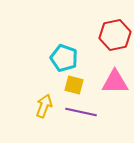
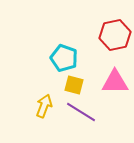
purple line: rotated 20 degrees clockwise
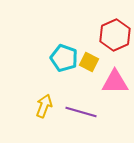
red hexagon: rotated 12 degrees counterclockwise
yellow square: moved 15 px right, 23 px up; rotated 12 degrees clockwise
purple line: rotated 16 degrees counterclockwise
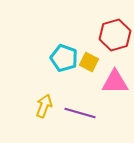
red hexagon: rotated 8 degrees clockwise
purple line: moved 1 px left, 1 px down
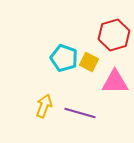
red hexagon: moved 1 px left
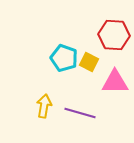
red hexagon: rotated 20 degrees clockwise
yellow arrow: rotated 10 degrees counterclockwise
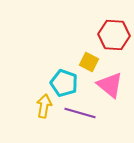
cyan pentagon: moved 25 px down
pink triangle: moved 5 px left, 3 px down; rotated 40 degrees clockwise
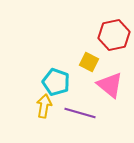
red hexagon: rotated 16 degrees counterclockwise
cyan pentagon: moved 8 px left, 1 px up
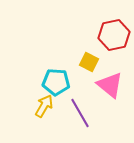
cyan pentagon: rotated 16 degrees counterclockwise
yellow arrow: rotated 20 degrees clockwise
purple line: rotated 44 degrees clockwise
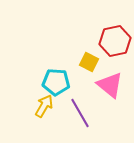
red hexagon: moved 1 px right, 6 px down
